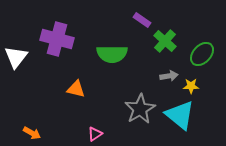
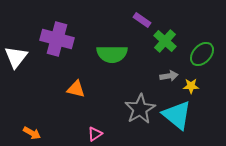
cyan triangle: moved 3 px left
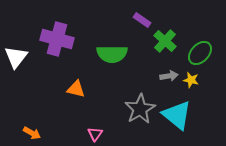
green ellipse: moved 2 px left, 1 px up
yellow star: moved 6 px up; rotated 14 degrees clockwise
pink triangle: rotated 21 degrees counterclockwise
